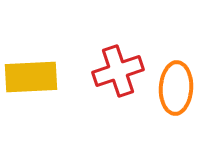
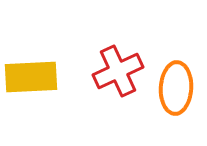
red cross: rotated 6 degrees counterclockwise
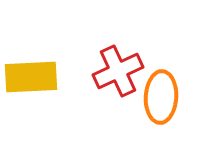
orange ellipse: moved 15 px left, 9 px down
